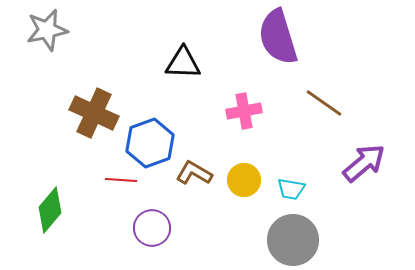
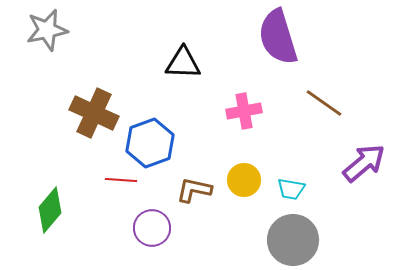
brown L-shape: moved 17 px down; rotated 18 degrees counterclockwise
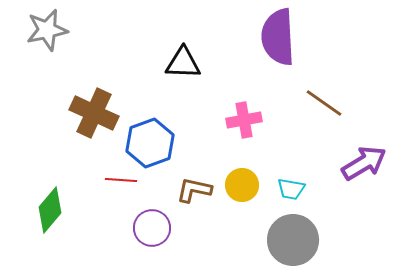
purple semicircle: rotated 14 degrees clockwise
pink cross: moved 9 px down
purple arrow: rotated 9 degrees clockwise
yellow circle: moved 2 px left, 5 px down
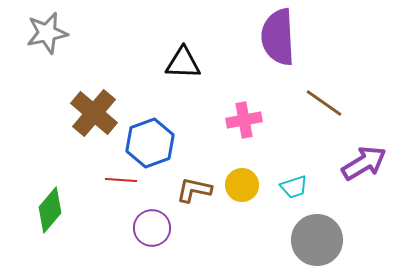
gray star: moved 3 px down
brown cross: rotated 15 degrees clockwise
cyan trapezoid: moved 3 px right, 2 px up; rotated 28 degrees counterclockwise
gray circle: moved 24 px right
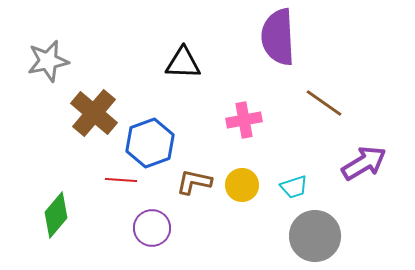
gray star: moved 1 px right, 28 px down
brown L-shape: moved 8 px up
green diamond: moved 6 px right, 5 px down
gray circle: moved 2 px left, 4 px up
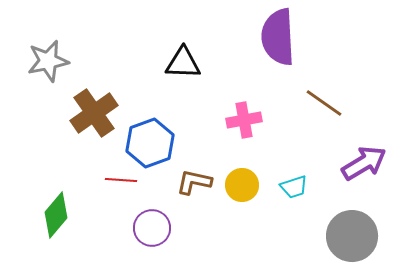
brown cross: rotated 15 degrees clockwise
gray circle: moved 37 px right
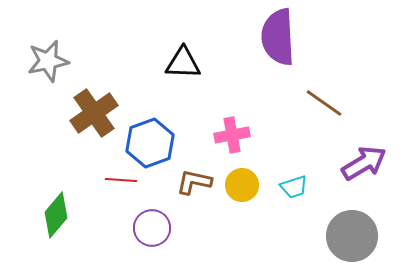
pink cross: moved 12 px left, 15 px down
